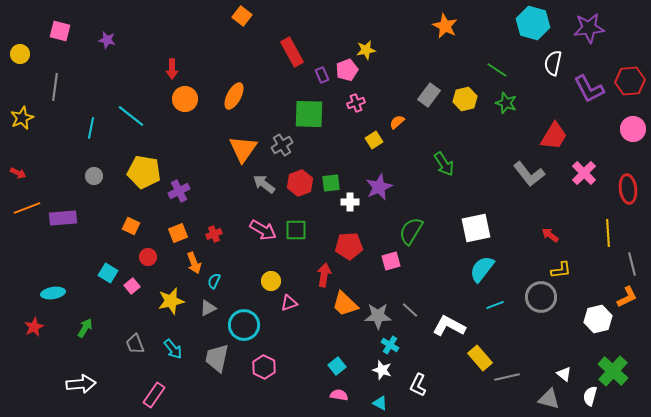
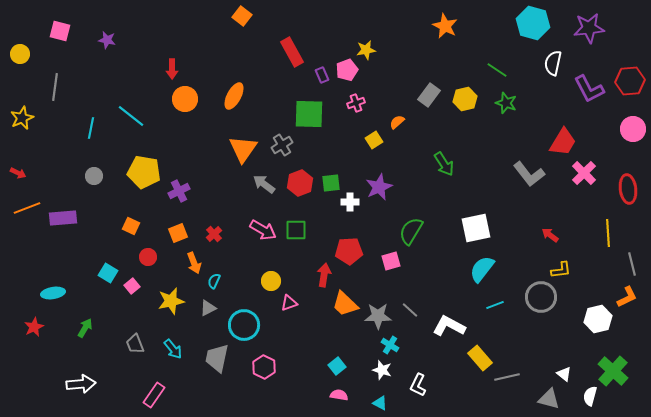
red trapezoid at (554, 136): moved 9 px right, 6 px down
red cross at (214, 234): rotated 21 degrees counterclockwise
red pentagon at (349, 246): moved 5 px down
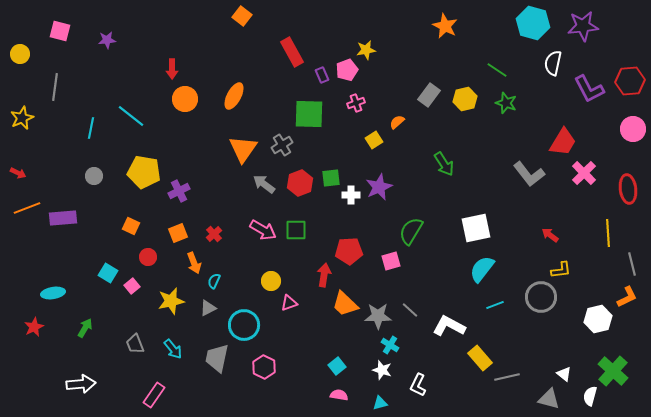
purple star at (589, 28): moved 6 px left, 2 px up
purple star at (107, 40): rotated 18 degrees counterclockwise
green square at (331, 183): moved 5 px up
white cross at (350, 202): moved 1 px right, 7 px up
cyan triangle at (380, 403): rotated 42 degrees counterclockwise
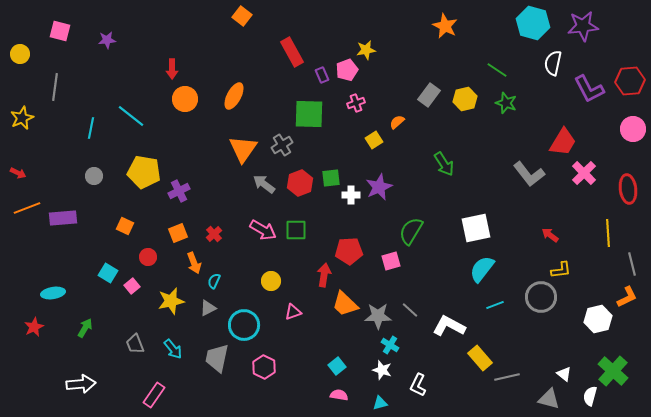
orange square at (131, 226): moved 6 px left
pink triangle at (289, 303): moved 4 px right, 9 px down
